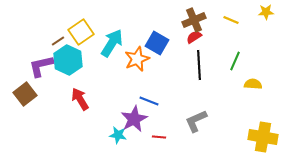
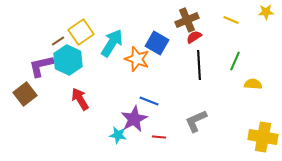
brown cross: moved 7 px left
orange star: rotated 30 degrees counterclockwise
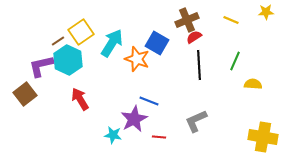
cyan star: moved 5 px left
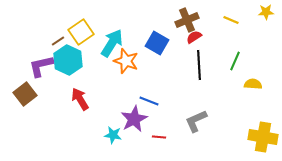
orange star: moved 11 px left, 2 px down
